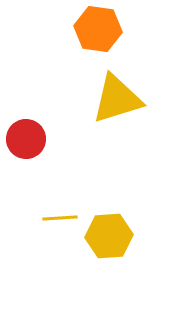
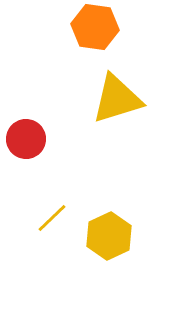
orange hexagon: moved 3 px left, 2 px up
yellow line: moved 8 px left; rotated 40 degrees counterclockwise
yellow hexagon: rotated 21 degrees counterclockwise
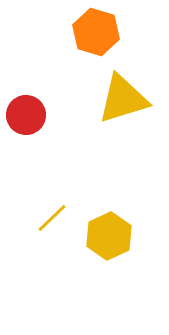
orange hexagon: moved 1 px right, 5 px down; rotated 9 degrees clockwise
yellow triangle: moved 6 px right
red circle: moved 24 px up
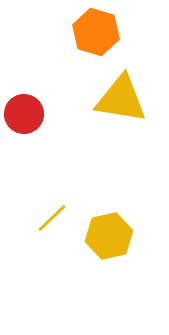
yellow triangle: moved 2 px left; rotated 26 degrees clockwise
red circle: moved 2 px left, 1 px up
yellow hexagon: rotated 12 degrees clockwise
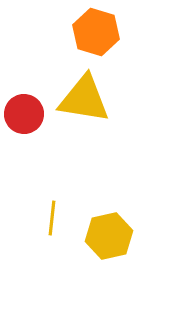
yellow triangle: moved 37 px left
yellow line: rotated 40 degrees counterclockwise
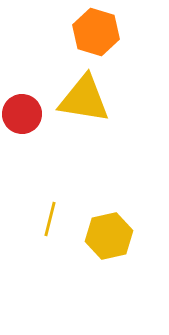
red circle: moved 2 px left
yellow line: moved 2 px left, 1 px down; rotated 8 degrees clockwise
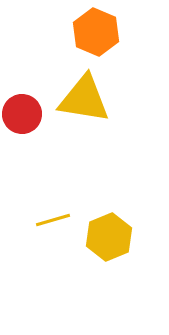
orange hexagon: rotated 6 degrees clockwise
yellow line: moved 3 px right, 1 px down; rotated 60 degrees clockwise
yellow hexagon: moved 1 px down; rotated 9 degrees counterclockwise
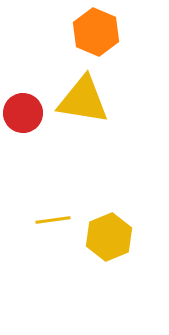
yellow triangle: moved 1 px left, 1 px down
red circle: moved 1 px right, 1 px up
yellow line: rotated 8 degrees clockwise
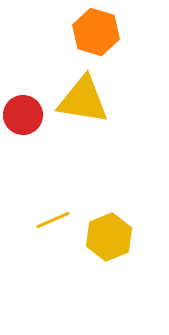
orange hexagon: rotated 6 degrees counterclockwise
red circle: moved 2 px down
yellow line: rotated 16 degrees counterclockwise
